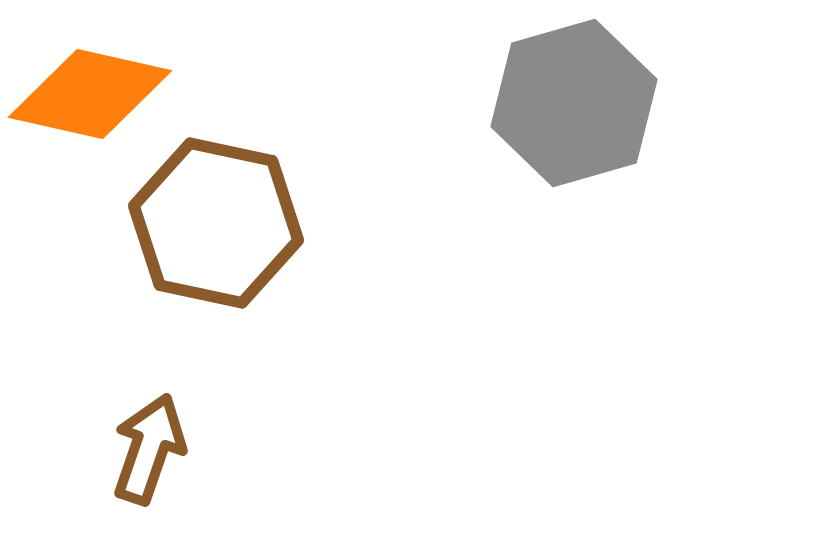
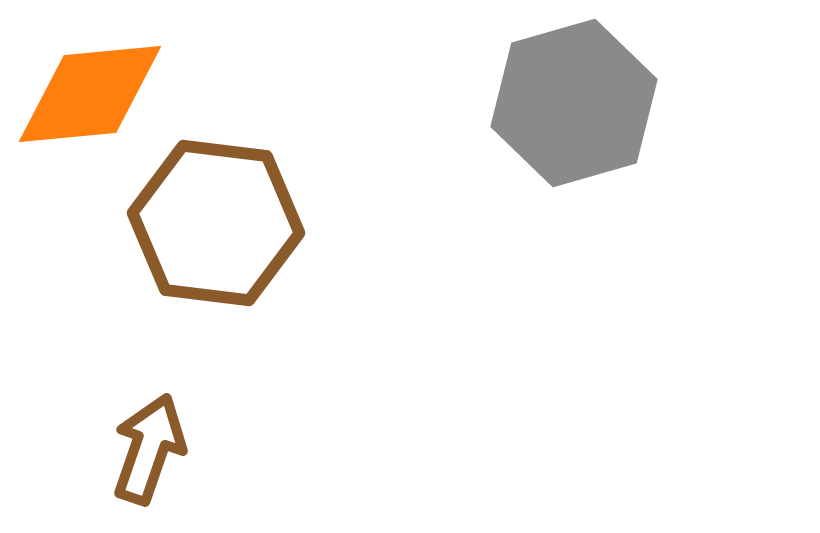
orange diamond: rotated 18 degrees counterclockwise
brown hexagon: rotated 5 degrees counterclockwise
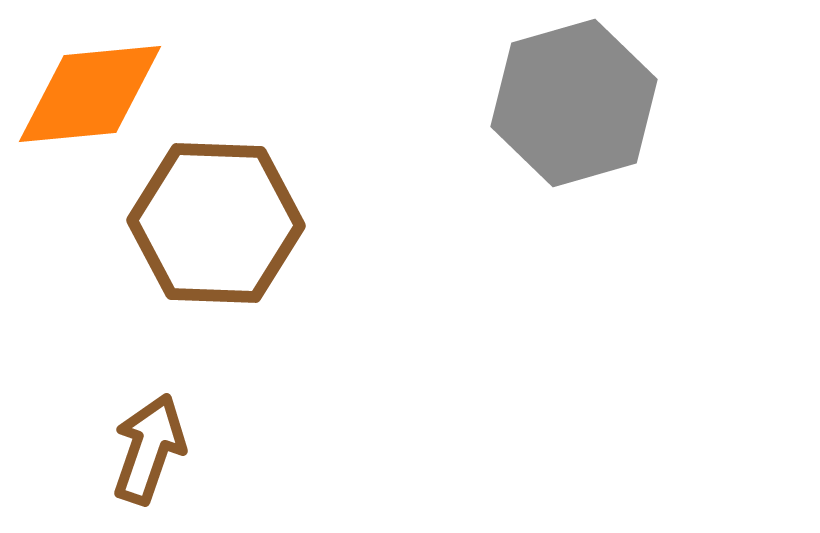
brown hexagon: rotated 5 degrees counterclockwise
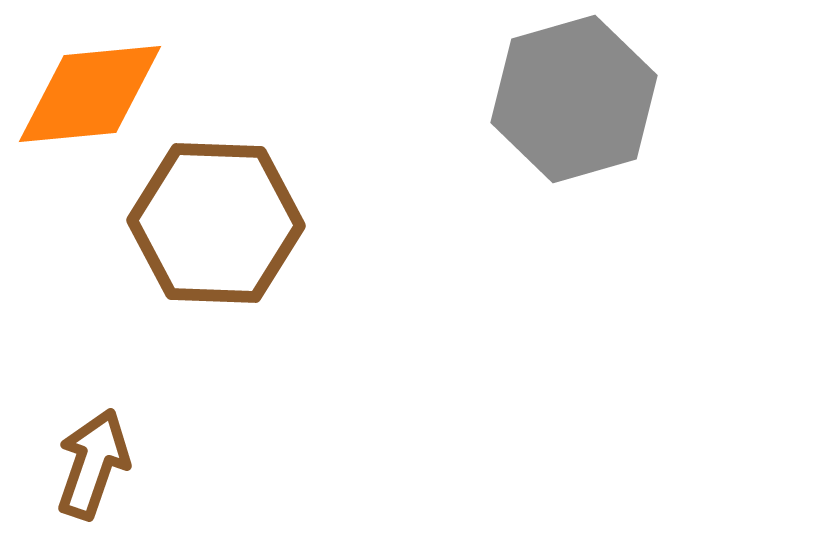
gray hexagon: moved 4 px up
brown arrow: moved 56 px left, 15 px down
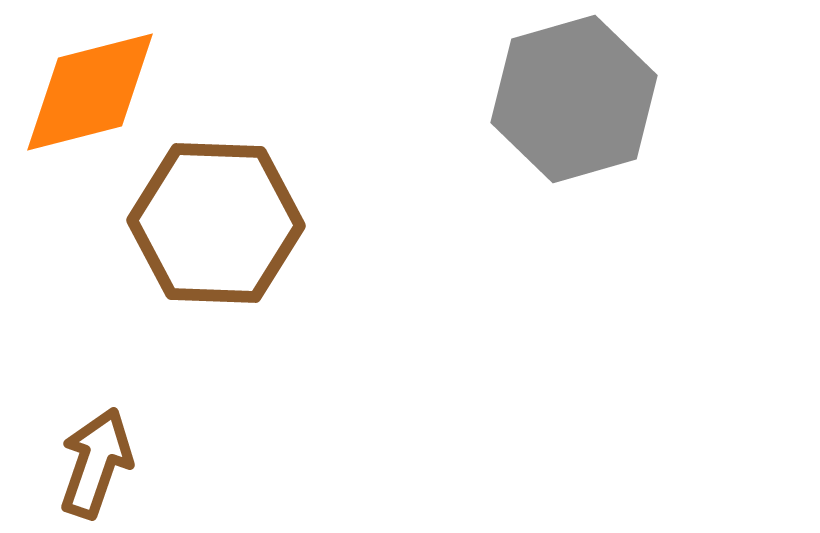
orange diamond: moved 2 px up; rotated 9 degrees counterclockwise
brown arrow: moved 3 px right, 1 px up
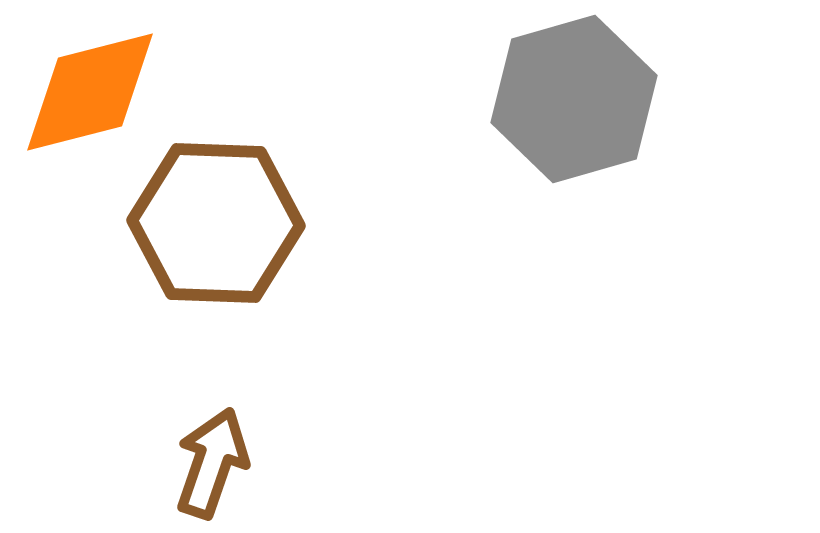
brown arrow: moved 116 px right
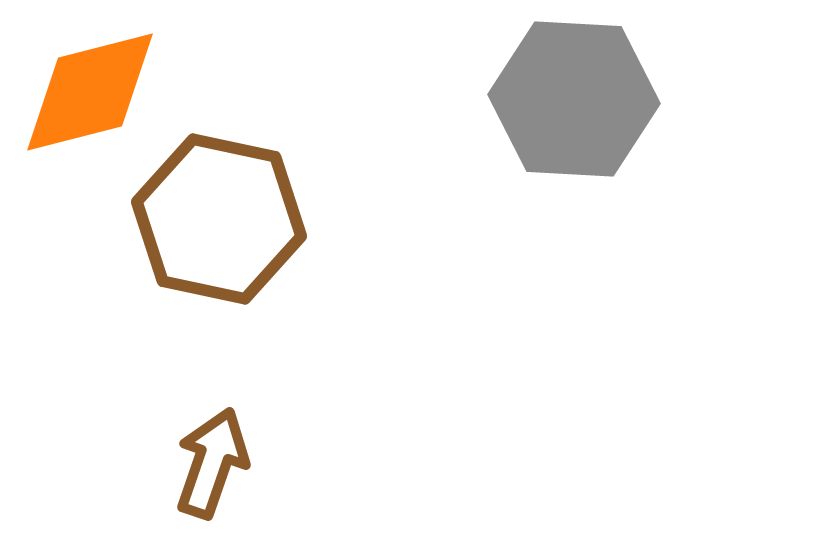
gray hexagon: rotated 19 degrees clockwise
brown hexagon: moved 3 px right, 4 px up; rotated 10 degrees clockwise
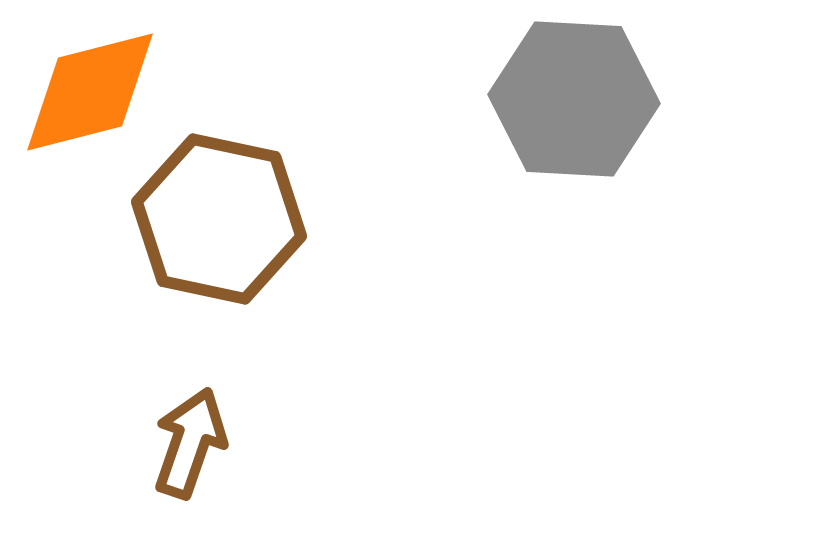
brown arrow: moved 22 px left, 20 px up
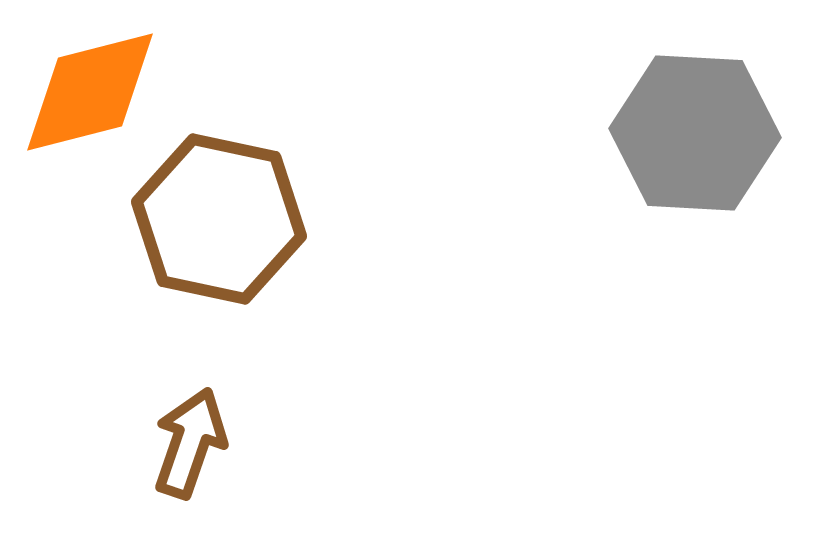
gray hexagon: moved 121 px right, 34 px down
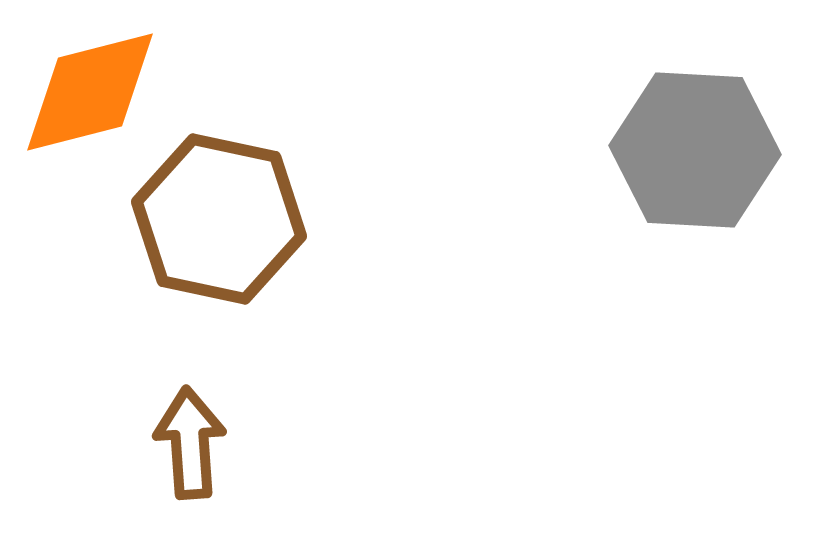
gray hexagon: moved 17 px down
brown arrow: rotated 23 degrees counterclockwise
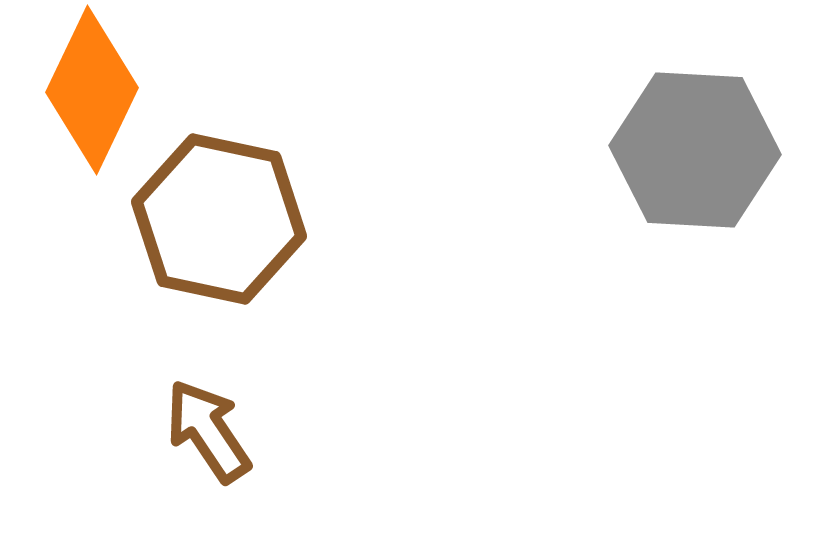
orange diamond: moved 2 px right, 2 px up; rotated 50 degrees counterclockwise
brown arrow: moved 18 px right, 12 px up; rotated 30 degrees counterclockwise
